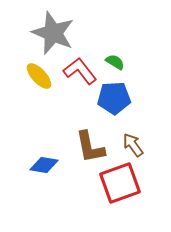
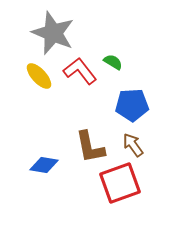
green semicircle: moved 2 px left
blue pentagon: moved 18 px right, 7 px down
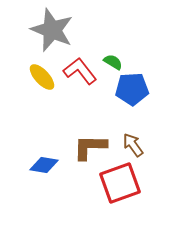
gray star: moved 1 px left, 3 px up
yellow ellipse: moved 3 px right, 1 px down
blue pentagon: moved 16 px up
brown L-shape: rotated 102 degrees clockwise
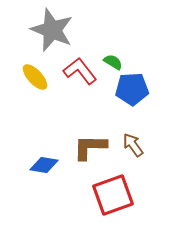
yellow ellipse: moved 7 px left
red square: moved 7 px left, 12 px down
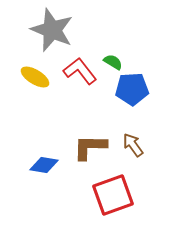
yellow ellipse: rotated 16 degrees counterclockwise
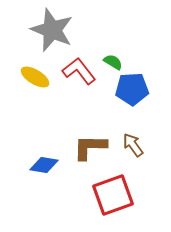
red L-shape: moved 1 px left
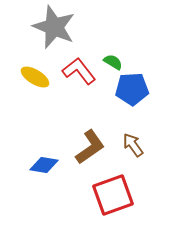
gray star: moved 2 px right, 3 px up
brown L-shape: rotated 144 degrees clockwise
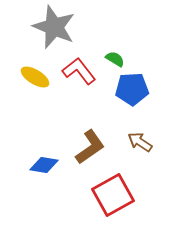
green semicircle: moved 2 px right, 3 px up
brown arrow: moved 7 px right, 3 px up; rotated 20 degrees counterclockwise
red square: rotated 9 degrees counterclockwise
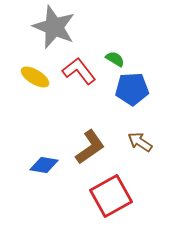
red square: moved 2 px left, 1 px down
